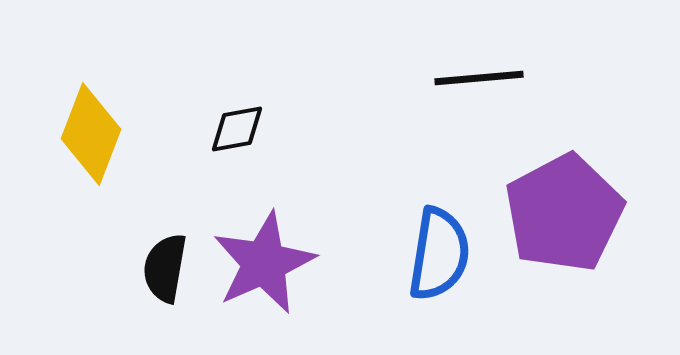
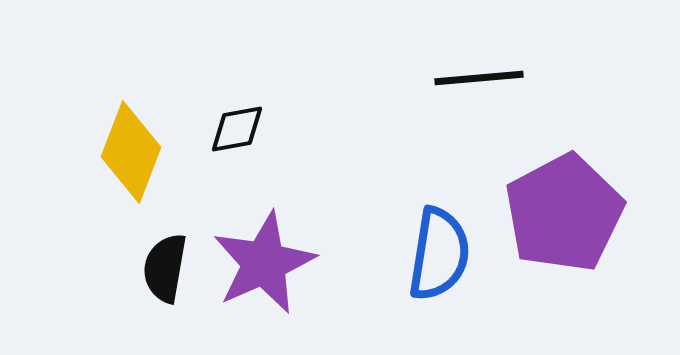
yellow diamond: moved 40 px right, 18 px down
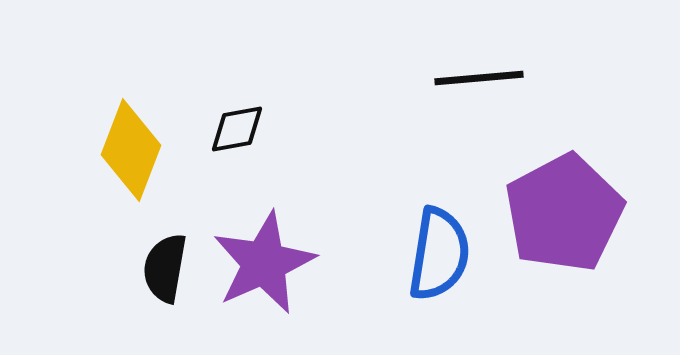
yellow diamond: moved 2 px up
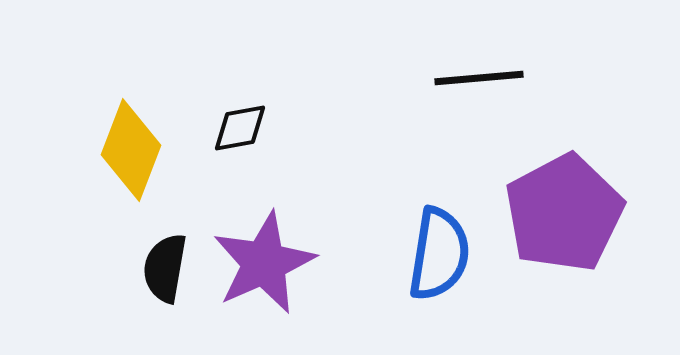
black diamond: moved 3 px right, 1 px up
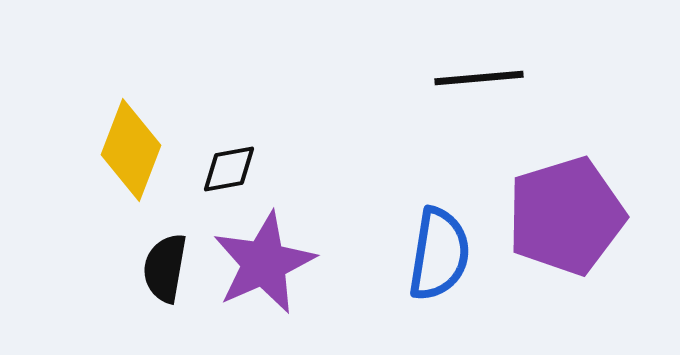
black diamond: moved 11 px left, 41 px down
purple pentagon: moved 2 px right, 3 px down; rotated 11 degrees clockwise
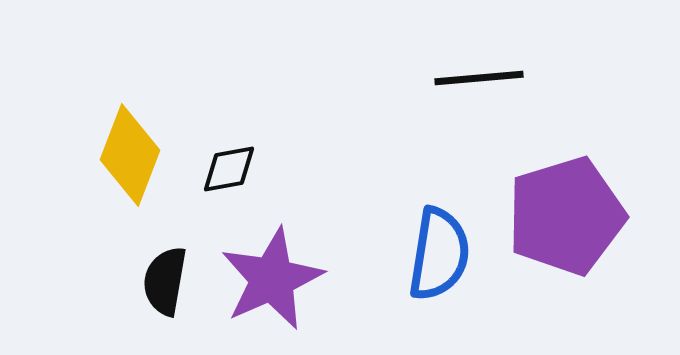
yellow diamond: moved 1 px left, 5 px down
purple star: moved 8 px right, 16 px down
black semicircle: moved 13 px down
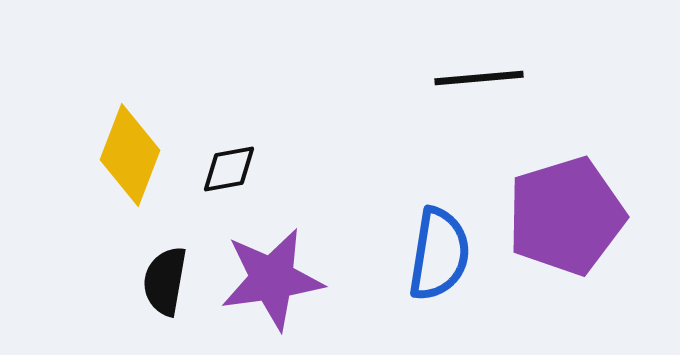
purple star: rotated 16 degrees clockwise
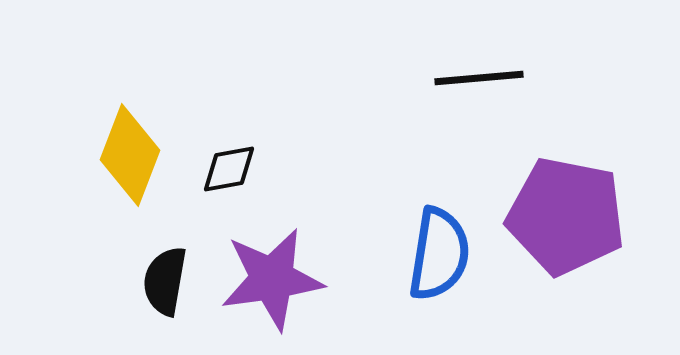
purple pentagon: rotated 28 degrees clockwise
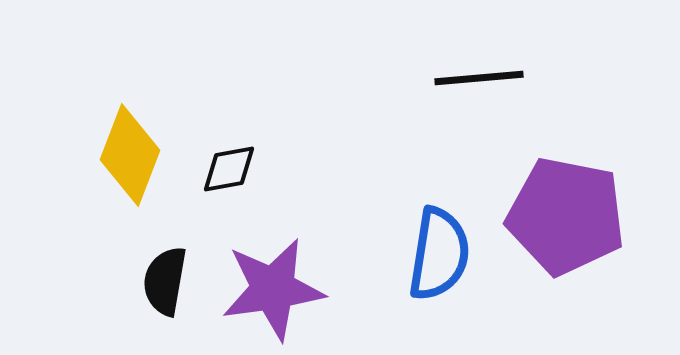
purple star: moved 1 px right, 10 px down
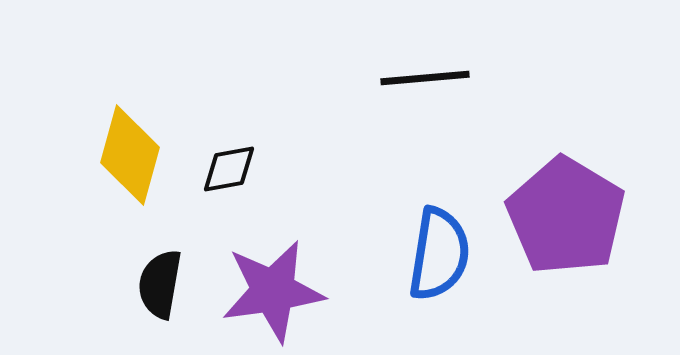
black line: moved 54 px left
yellow diamond: rotated 6 degrees counterclockwise
purple pentagon: rotated 20 degrees clockwise
black semicircle: moved 5 px left, 3 px down
purple star: moved 2 px down
